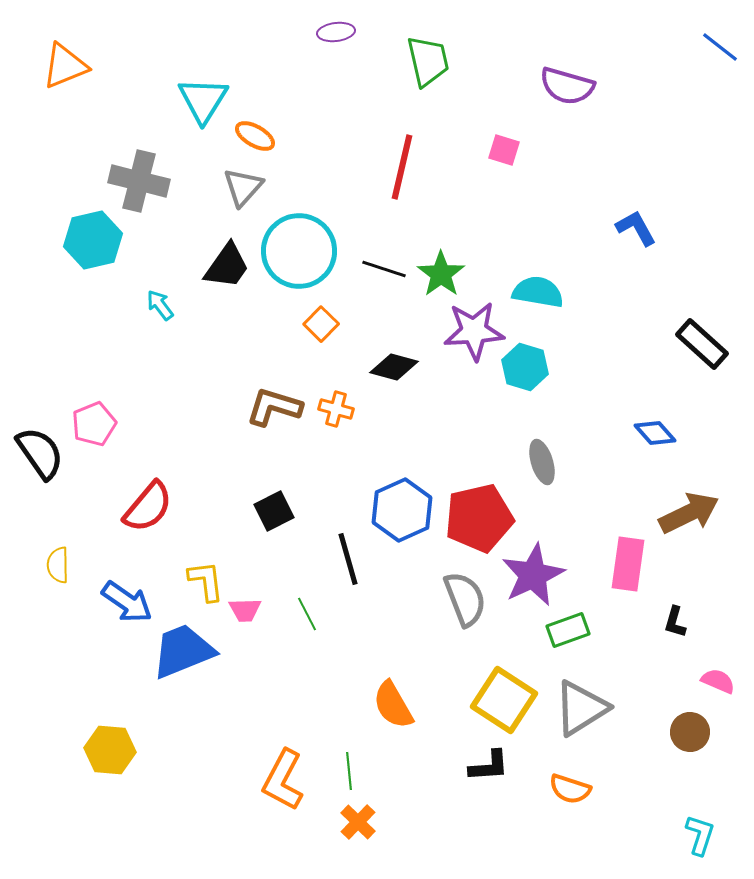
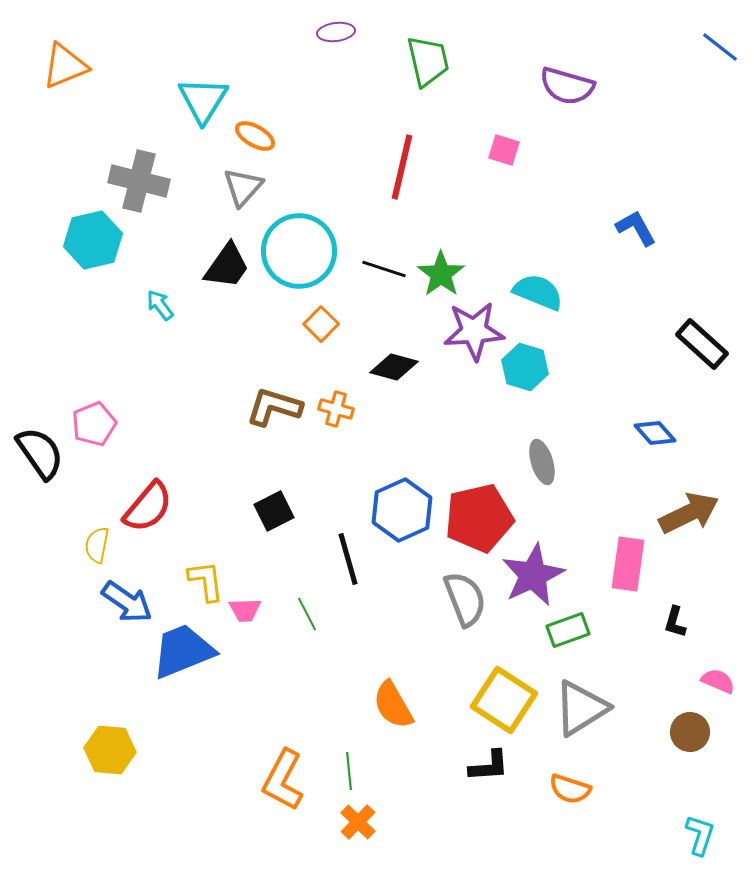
cyan semicircle at (538, 292): rotated 12 degrees clockwise
yellow semicircle at (58, 565): moved 39 px right, 20 px up; rotated 12 degrees clockwise
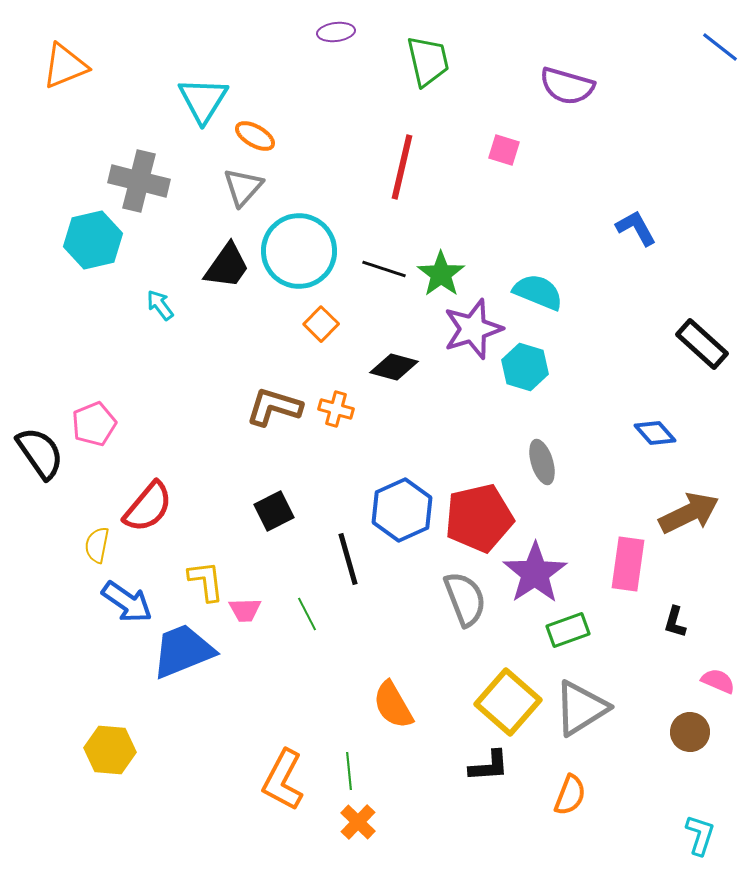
purple star at (474, 331): moved 1 px left, 2 px up; rotated 14 degrees counterclockwise
purple star at (533, 575): moved 2 px right, 2 px up; rotated 8 degrees counterclockwise
yellow square at (504, 700): moved 4 px right, 2 px down; rotated 8 degrees clockwise
orange semicircle at (570, 789): moved 6 px down; rotated 87 degrees counterclockwise
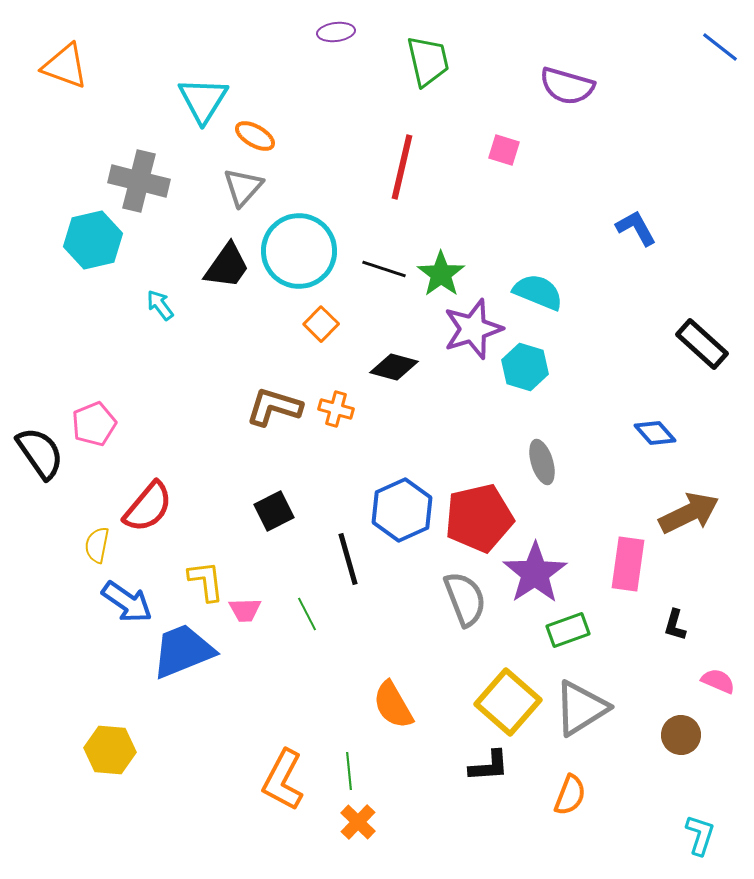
orange triangle at (65, 66): rotated 42 degrees clockwise
black L-shape at (675, 622): moved 3 px down
brown circle at (690, 732): moved 9 px left, 3 px down
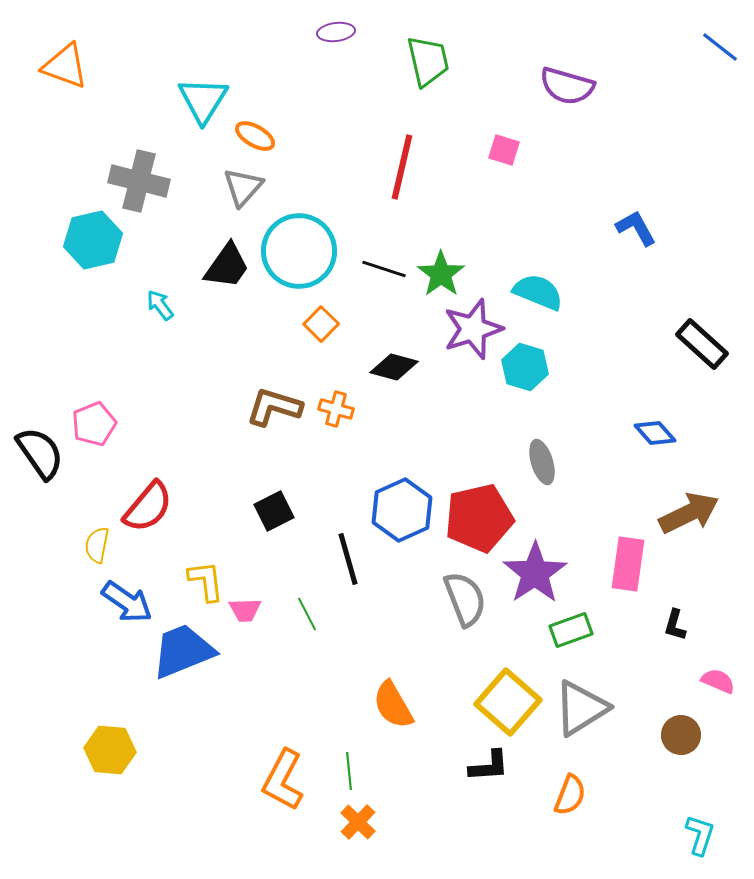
green rectangle at (568, 630): moved 3 px right
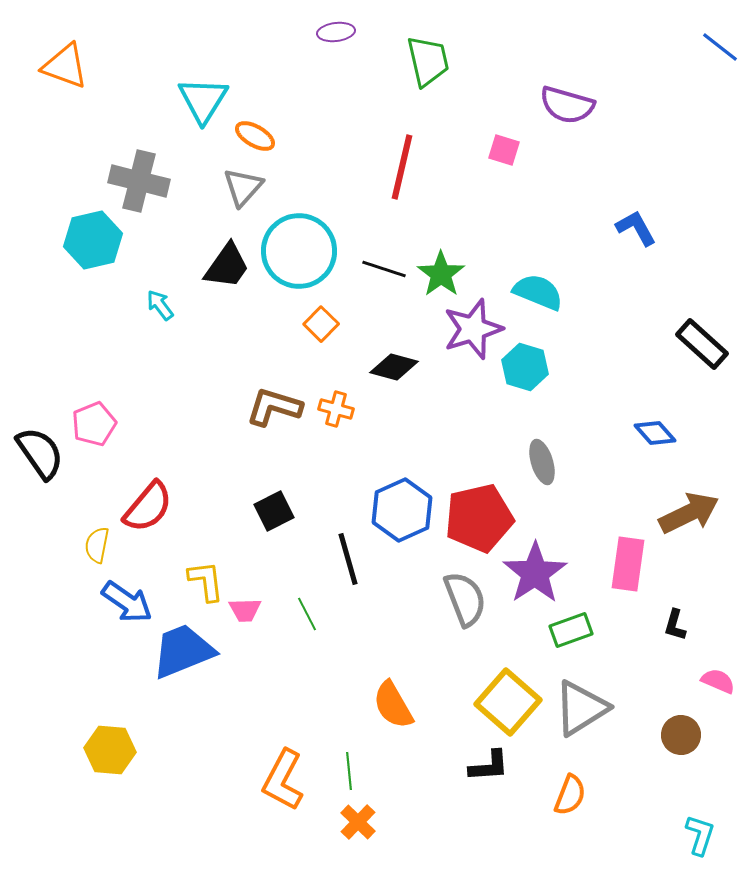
purple semicircle at (567, 86): moved 19 px down
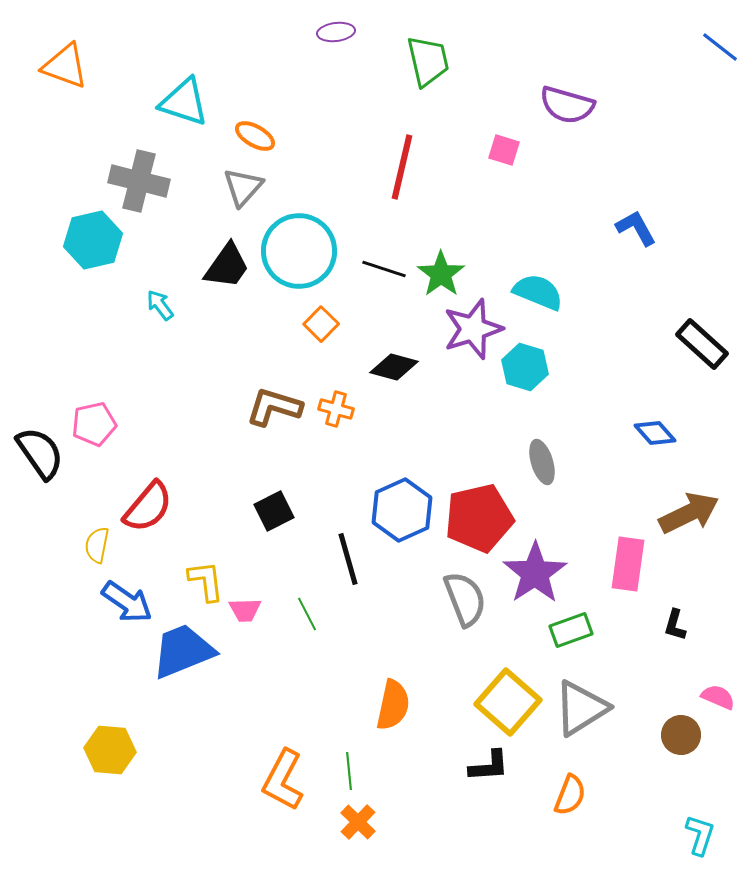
cyan triangle at (203, 100): moved 19 px left, 2 px down; rotated 44 degrees counterclockwise
pink pentagon at (94, 424): rotated 9 degrees clockwise
pink semicircle at (718, 681): moved 16 px down
orange semicircle at (393, 705): rotated 138 degrees counterclockwise
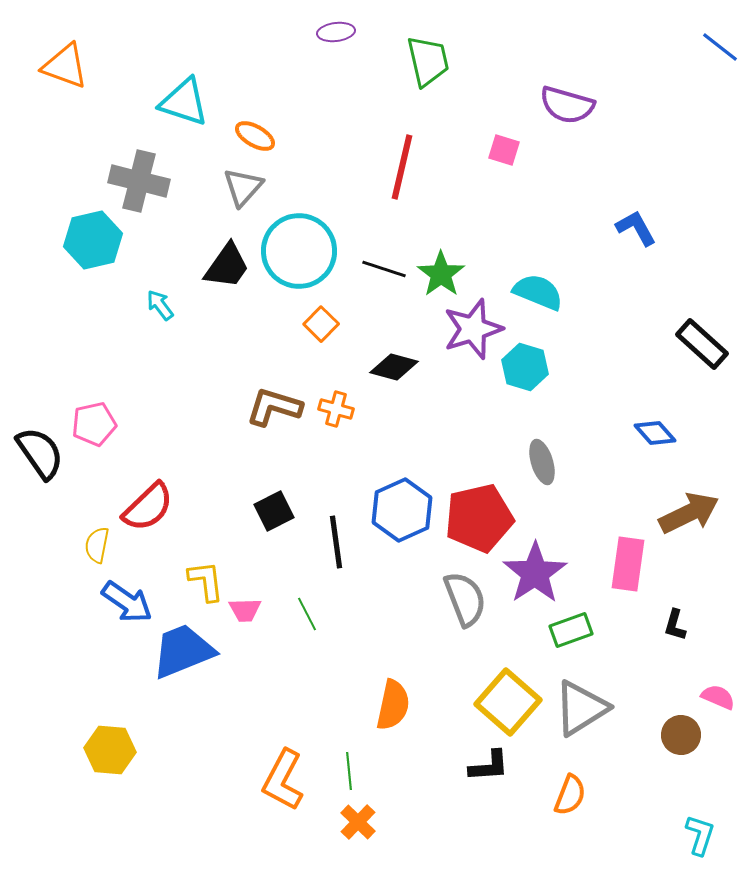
red semicircle at (148, 507): rotated 6 degrees clockwise
black line at (348, 559): moved 12 px left, 17 px up; rotated 8 degrees clockwise
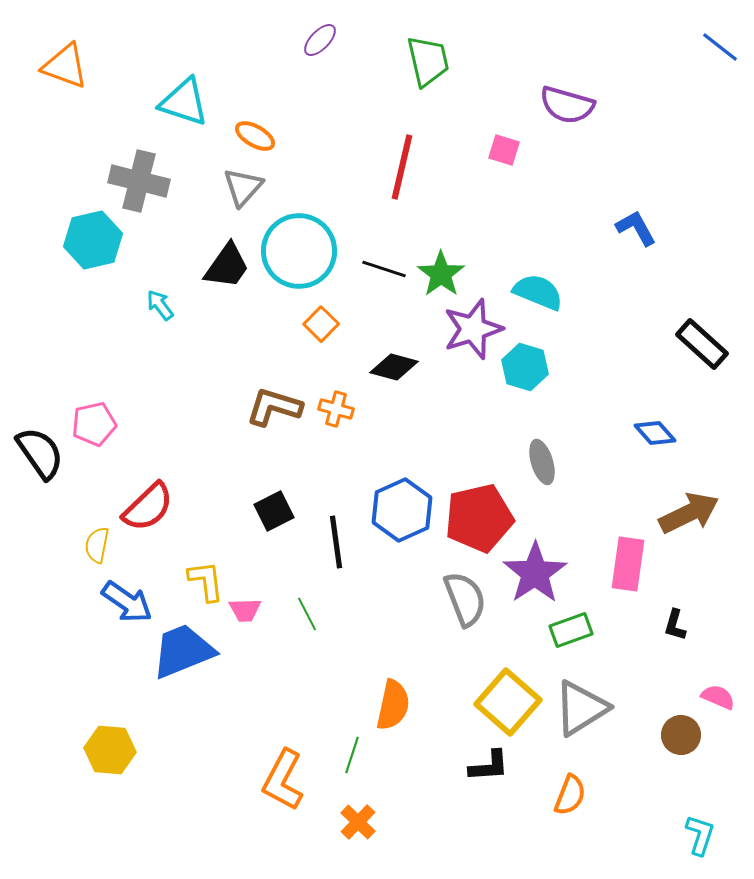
purple ellipse at (336, 32): moved 16 px left, 8 px down; rotated 39 degrees counterclockwise
green line at (349, 771): moved 3 px right, 16 px up; rotated 24 degrees clockwise
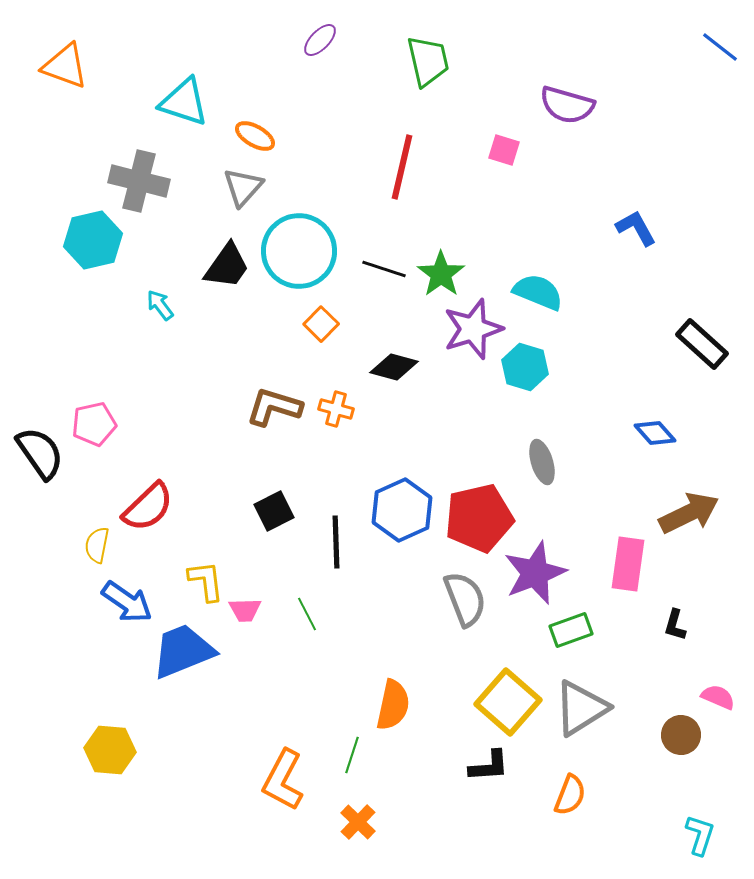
black line at (336, 542): rotated 6 degrees clockwise
purple star at (535, 573): rotated 12 degrees clockwise
